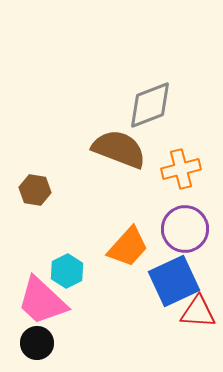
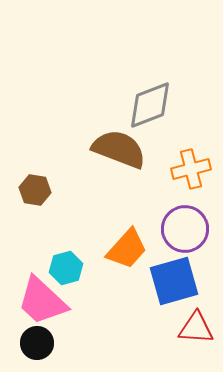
orange cross: moved 10 px right
orange trapezoid: moved 1 px left, 2 px down
cyan hexagon: moved 1 px left, 3 px up; rotated 12 degrees clockwise
blue square: rotated 9 degrees clockwise
red triangle: moved 2 px left, 16 px down
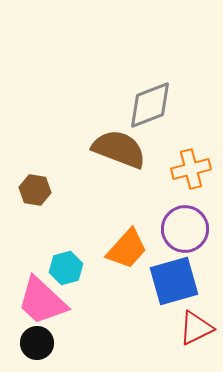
red triangle: rotated 30 degrees counterclockwise
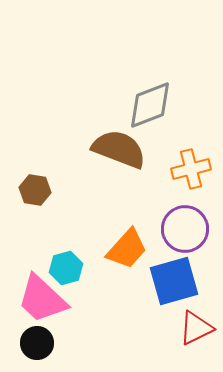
pink trapezoid: moved 2 px up
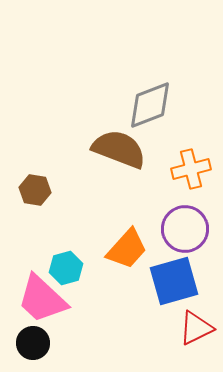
black circle: moved 4 px left
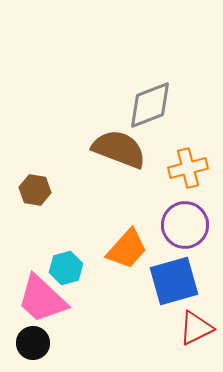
orange cross: moved 3 px left, 1 px up
purple circle: moved 4 px up
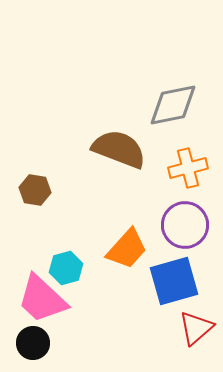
gray diamond: moved 23 px right; rotated 10 degrees clockwise
red triangle: rotated 15 degrees counterclockwise
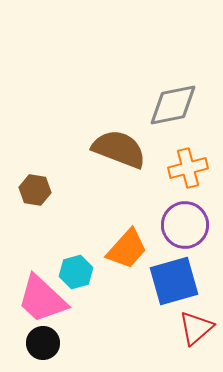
cyan hexagon: moved 10 px right, 4 px down
black circle: moved 10 px right
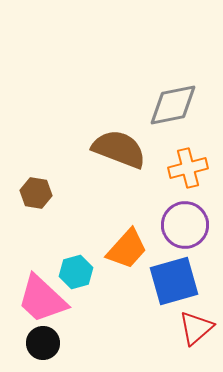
brown hexagon: moved 1 px right, 3 px down
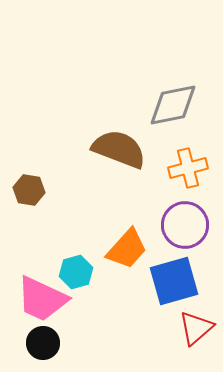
brown hexagon: moved 7 px left, 3 px up
pink trapezoid: rotated 18 degrees counterclockwise
